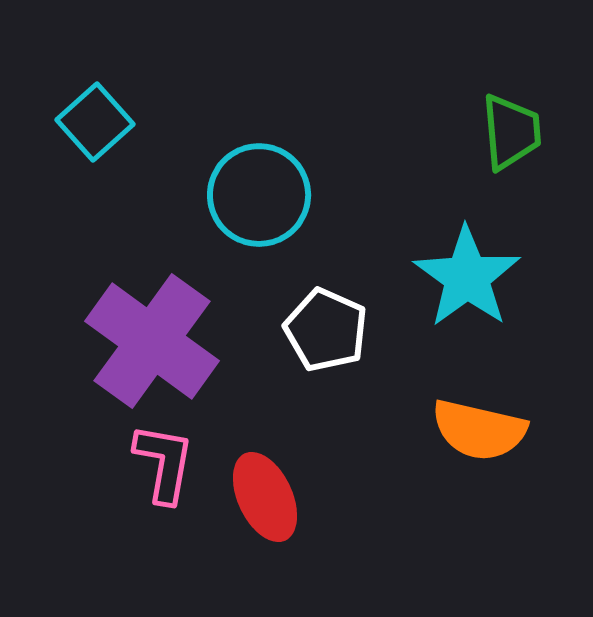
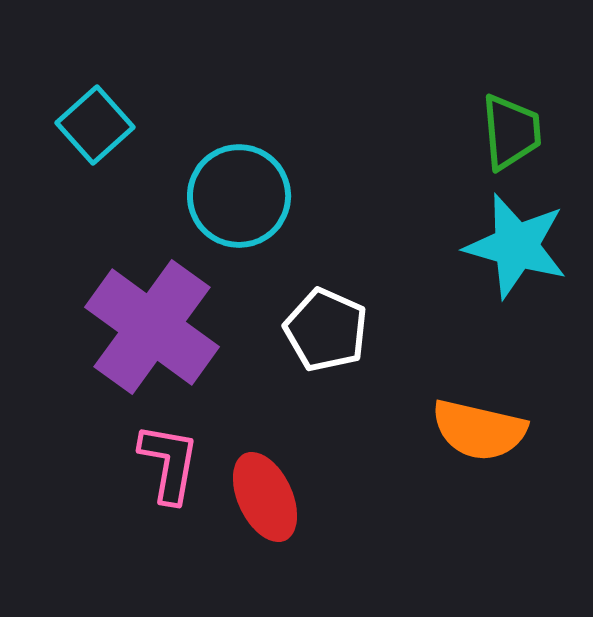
cyan square: moved 3 px down
cyan circle: moved 20 px left, 1 px down
cyan star: moved 49 px right, 31 px up; rotated 20 degrees counterclockwise
purple cross: moved 14 px up
pink L-shape: moved 5 px right
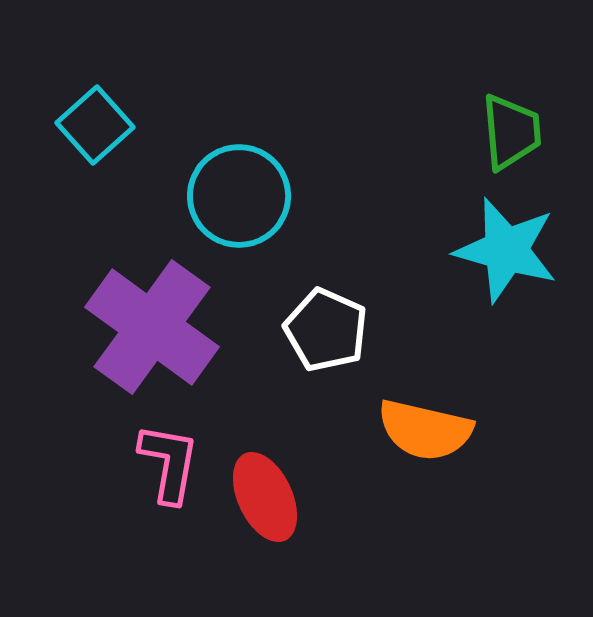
cyan star: moved 10 px left, 4 px down
orange semicircle: moved 54 px left
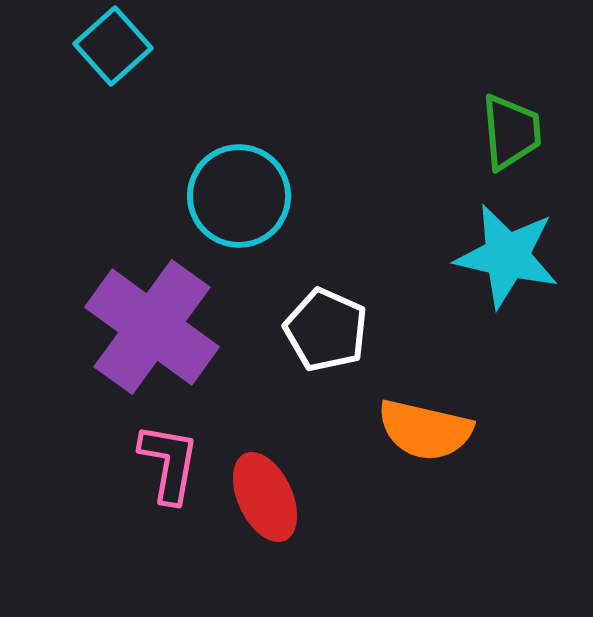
cyan square: moved 18 px right, 79 px up
cyan star: moved 1 px right, 6 px down; rotated 3 degrees counterclockwise
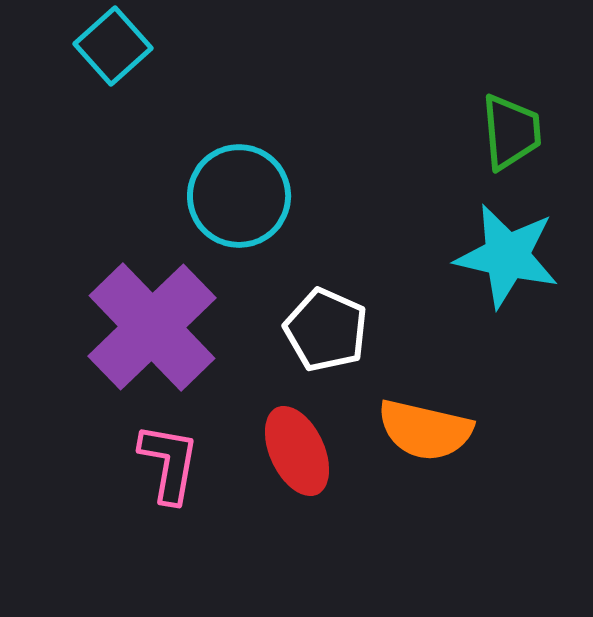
purple cross: rotated 10 degrees clockwise
red ellipse: moved 32 px right, 46 px up
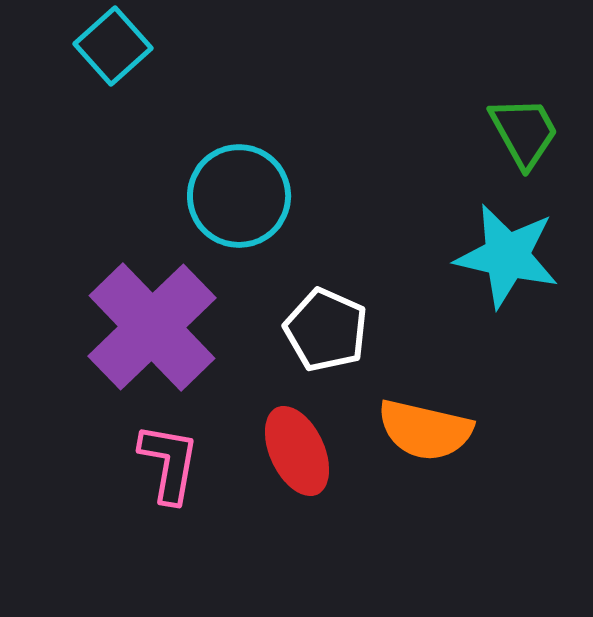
green trapezoid: moved 13 px right; rotated 24 degrees counterclockwise
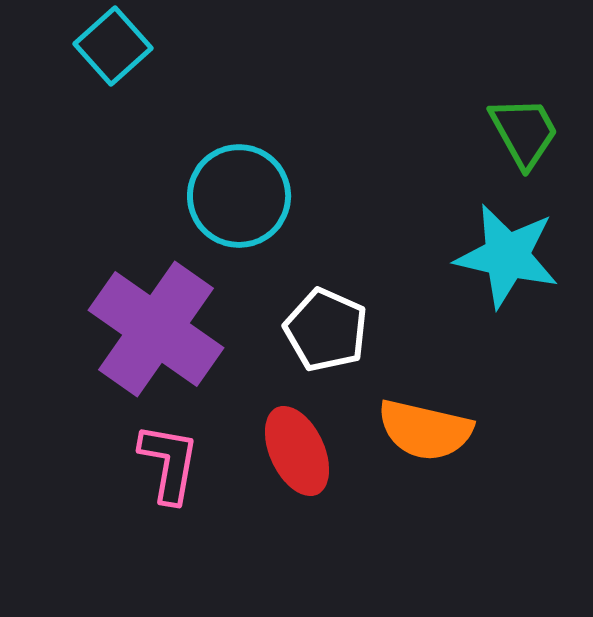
purple cross: moved 4 px right, 2 px down; rotated 11 degrees counterclockwise
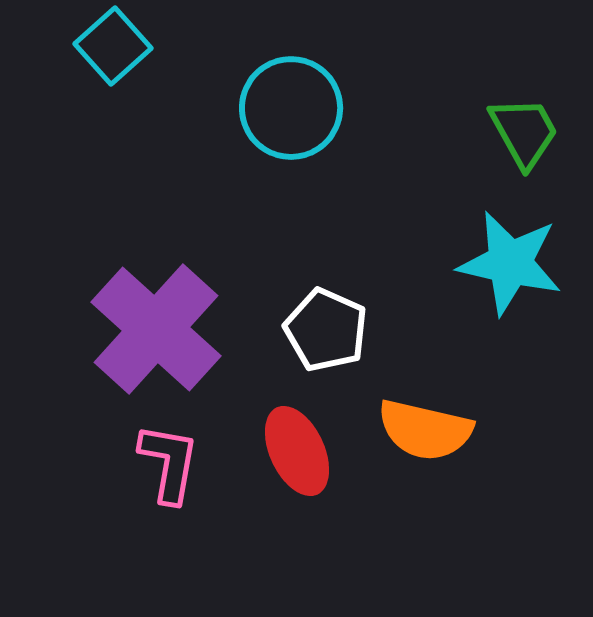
cyan circle: moved 52 px right, 88 px up
cyan star: moved 3 px right, 7 px down
purple cross: rotated 7 degrees clockwise
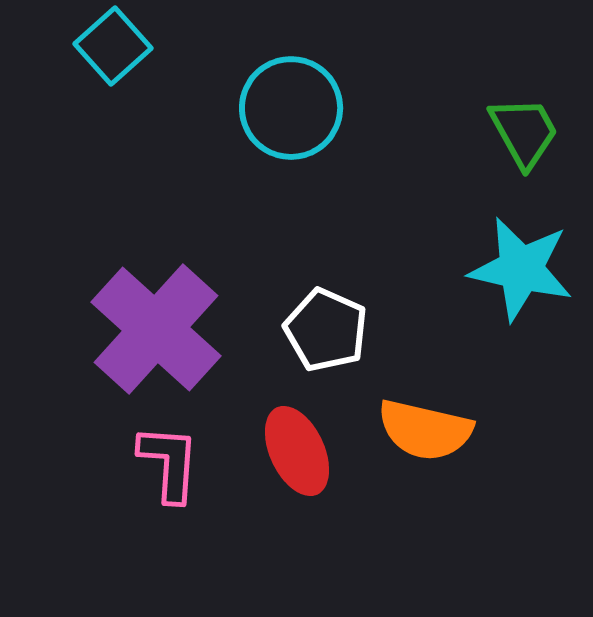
cyan star: moved 11 px right, 6 px down
pink L-shape: rotated 6 degrees counterclockwise
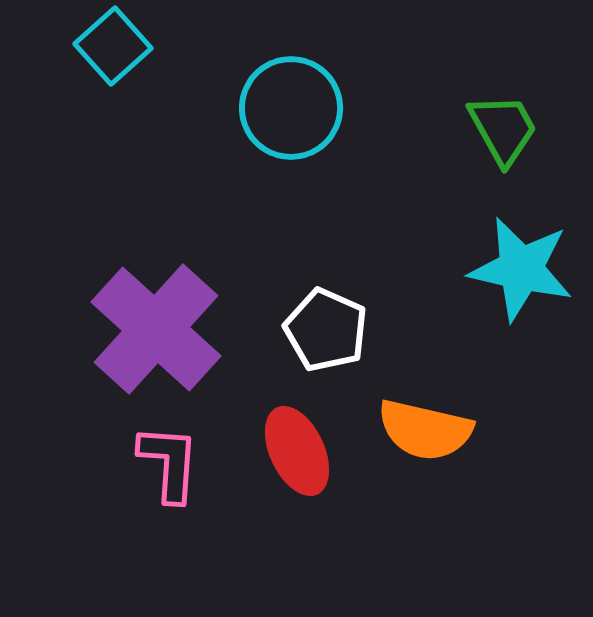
green trapezoid: moved 21 px left, 3 px up
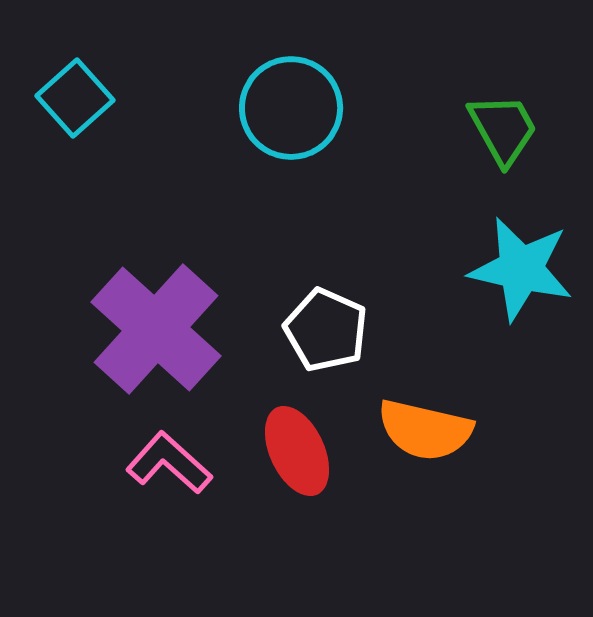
cyan square: moved 38 px left, 52 px down
pink L-shape: rotated 52 degrees counterclockwise
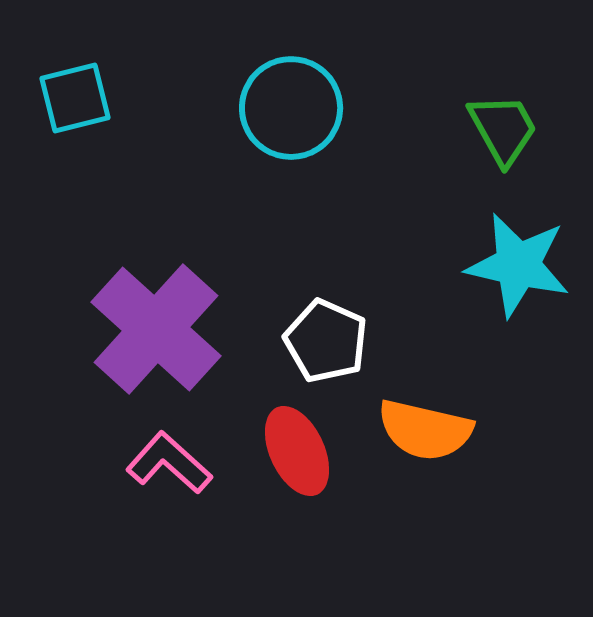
cyan square: rotated 28 degrees clockwise
cyan star: moved 3 px left, 4 px up
white pentagon: moved 11 px down
